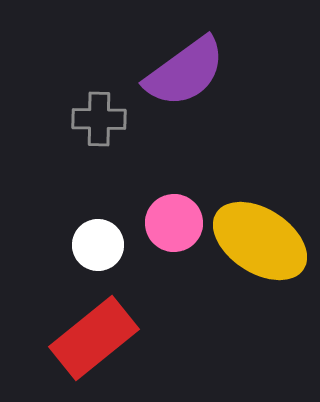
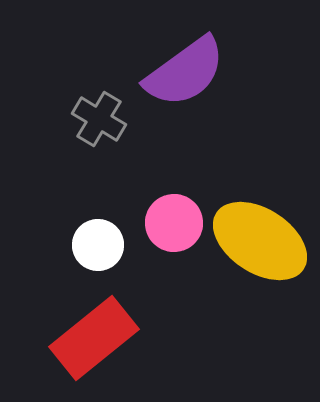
gray cross: rotated 30 degrees clockwise
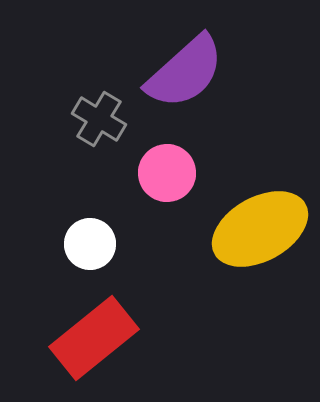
purple semicircle: rotated 6 degrees counterclockwise
pink circle: moved 7 px left, 50 px up
yellow ellipse: moved 12 px up; rotated 62 degrees counterclockwise
white circle: moved 8 px left, 1 px up
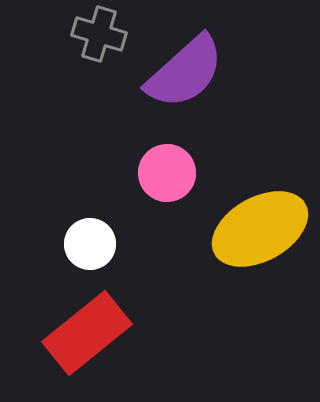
gray cross: moved 85 px up; rotated 14 degrees counterclockwise
red rectangle: moved 7 px left, 5 px up
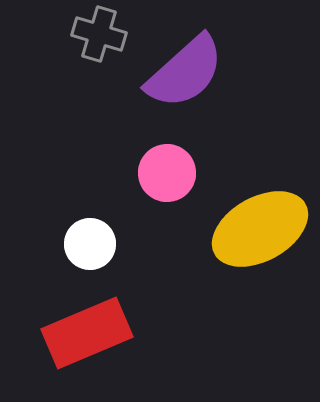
red rectangle: rotated 16 degrees clockwise
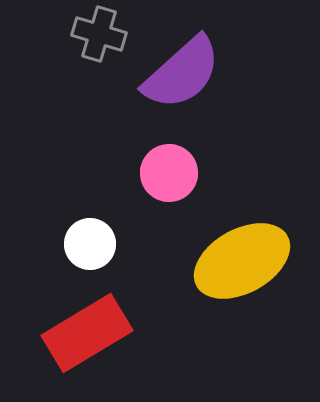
purple semicircle: moved 3 px left, 1 px down
pink circle: moved 2 px right
yellow ellipse: moved 18 px left, 32 px down
red rectangle: rotated 8 degrees counterclockwise
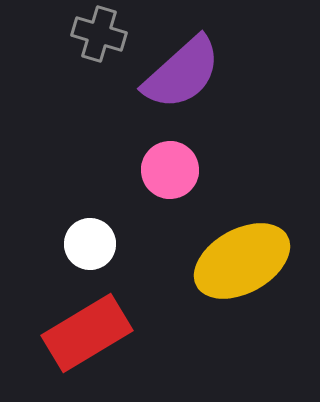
pink circle: moved 1 px right, 3 px up
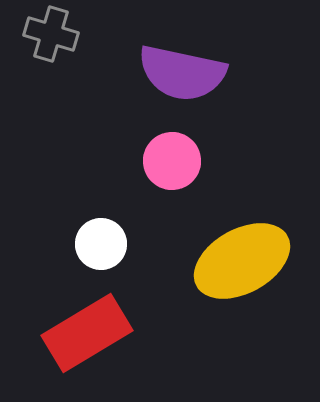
gray cross: moved 48 px left
purple semicircle: rotated 54 degrees clockwise
pink circle: moved 2 px right, 9 px up
white circle: moved 11 px right
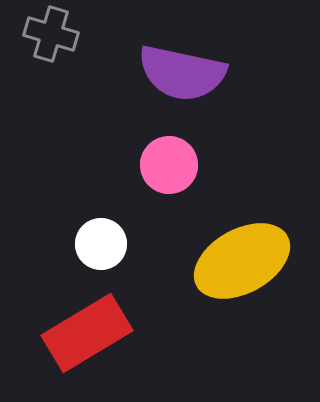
pink circle: moved 3 px left, 4 px down
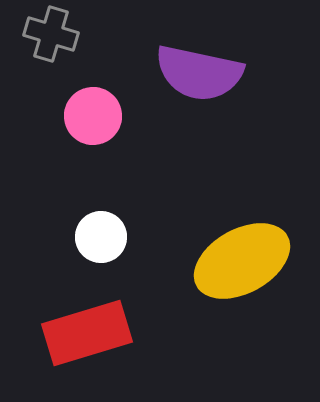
purple semicircle: moved 17 px right
pink circle: moved 76 px left, 49 px up
white circle: moved 7 px up
red rectangle: rotated 14 degrees clockwise
